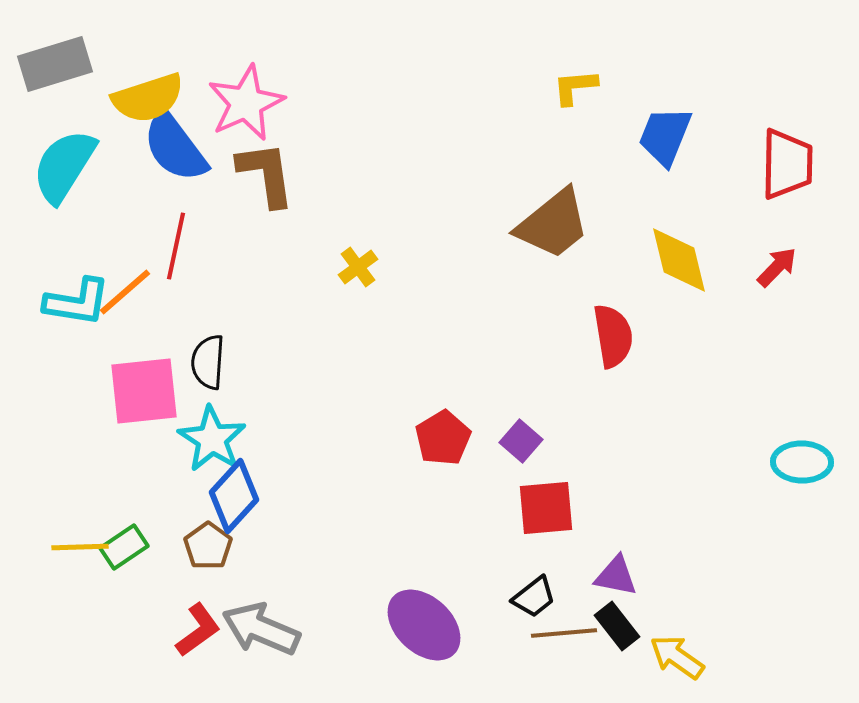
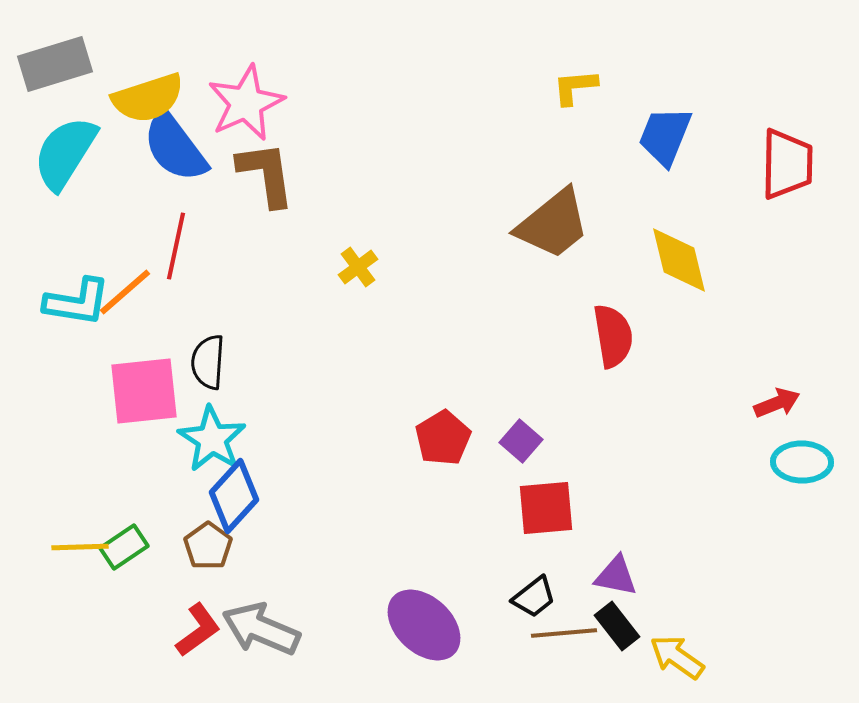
cyan semicircle: moved 1 px right, 13 px up
red arrow: moved 136 px down; rotated 24 degrees clockwise
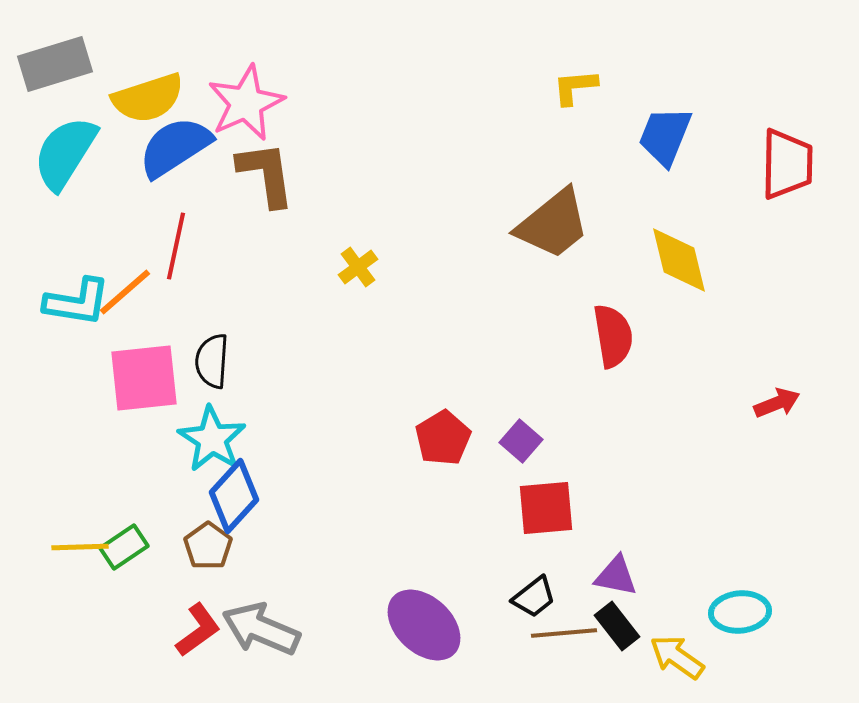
blue semicircle: rotated 94 degrees clockwise
black semicircle: moved 4 px right, 1 px up
pink square: moved 13 px up
cyan ellipse: moved 62 px left, 150 px down; rotated 6 degrees counterclockwise
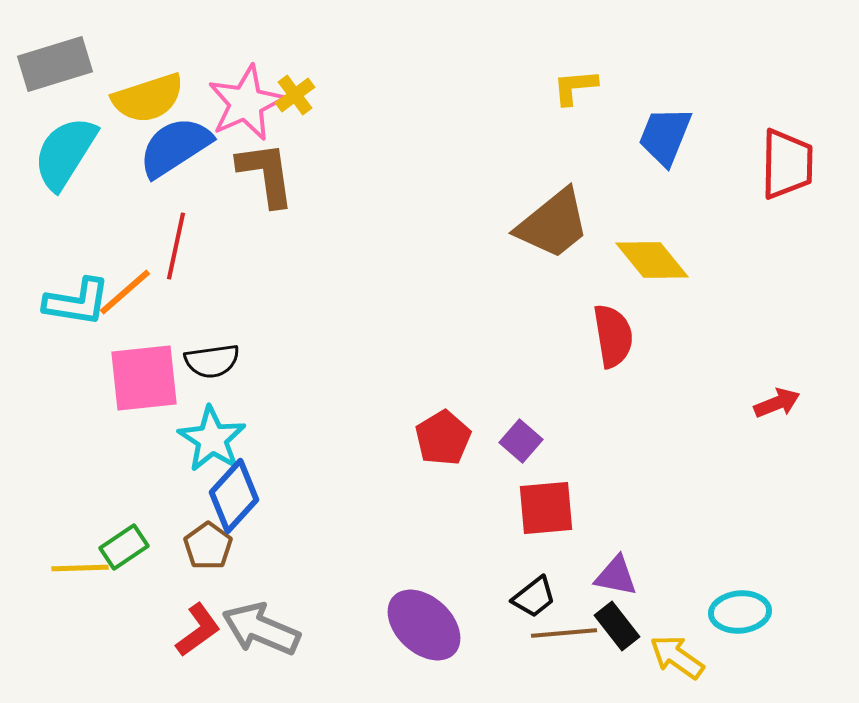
yellow diamond: moved 27 px left; rotated 26 degrees counterclockwise
yellow cross: moved 63 px left, 172 px up
black semicircle: rotated 102 degrees counterclockwise
yellow line: moved 21 px down
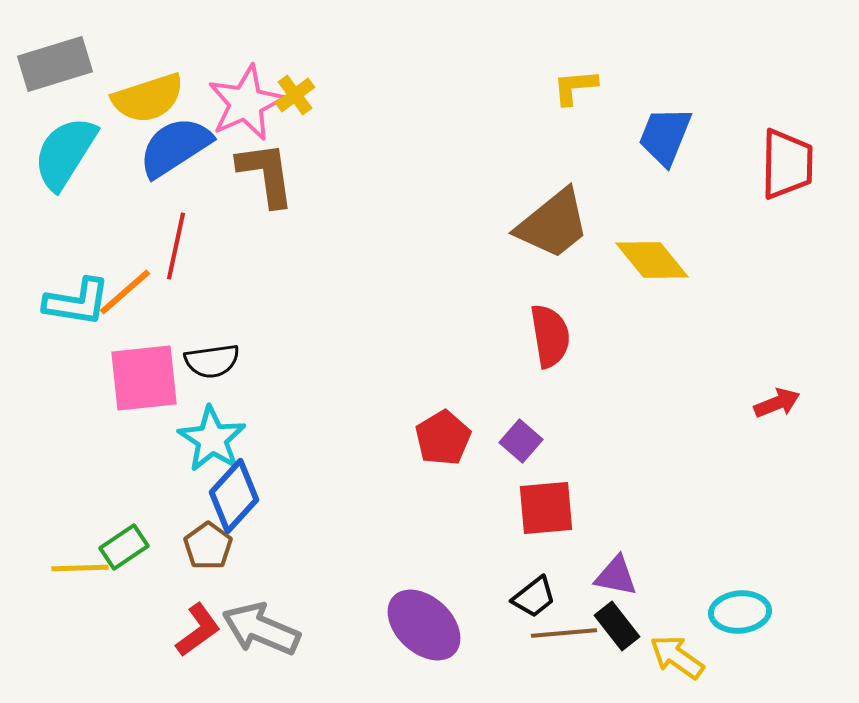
red semicircle: moved 63 px left
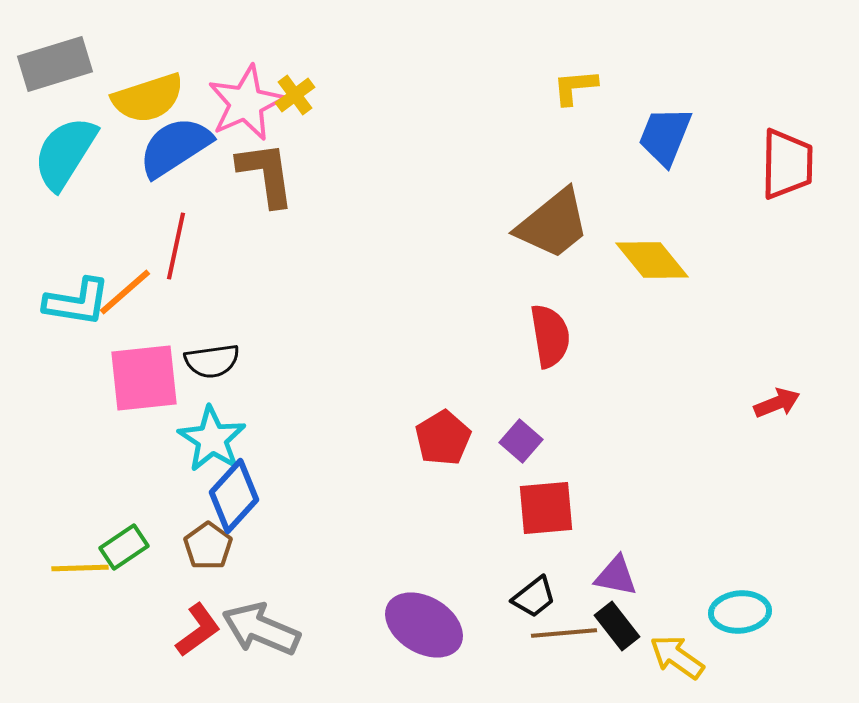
purple ellipse: rotated 12 degrees counterclockwise
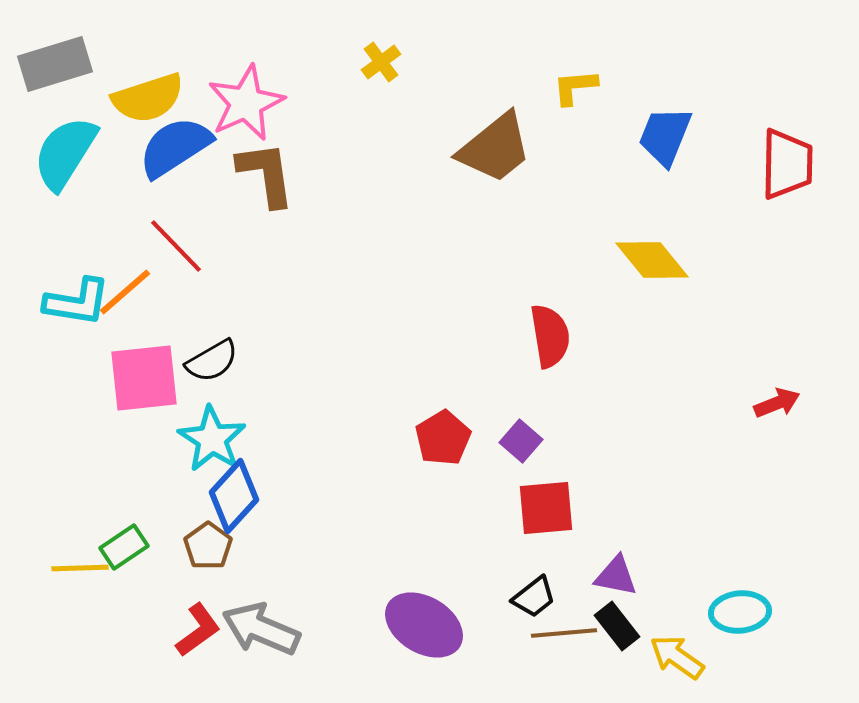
yellow cross: moved 86 px right, 33 px up
brown trapezoid: moved 58 px left, 76 px up
red line: rotated 56 degrees counterclockwise
black semicircle: rotated 22 degrees counterclockwise
